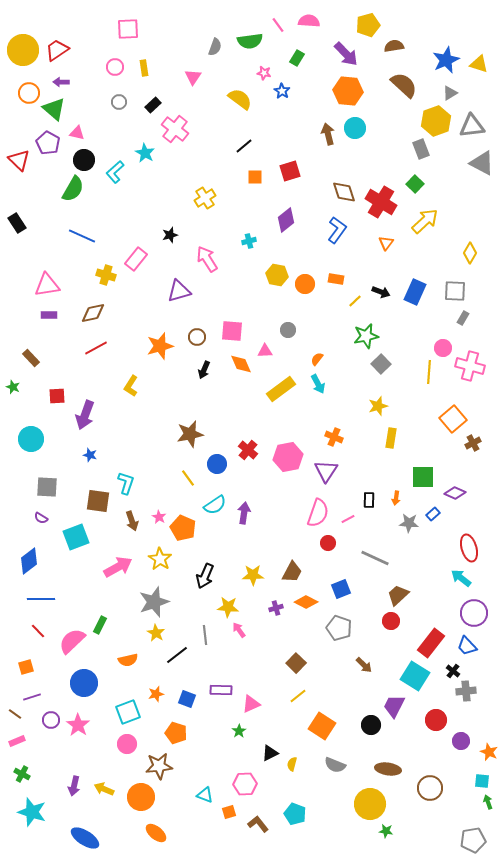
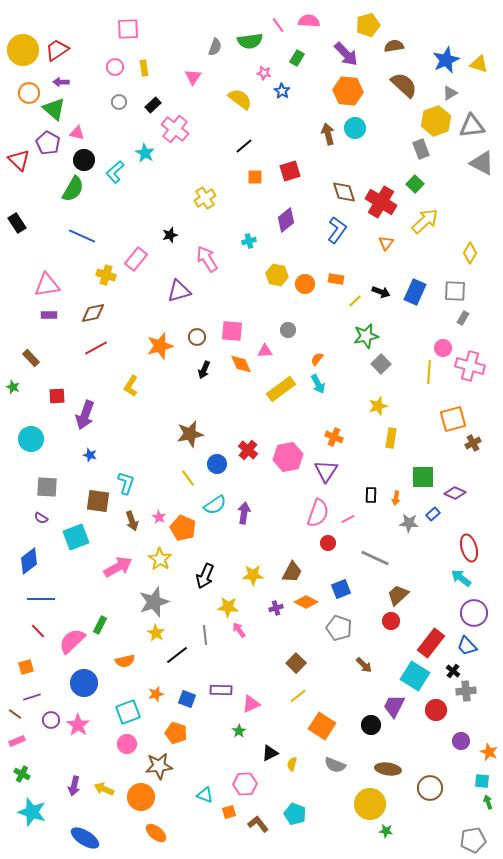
orange square at (453, 419): rotated 24 degrees clockwise
black rectangle at (369, 500): moved 2 px right, 5 px up
orange semicircle at (128, 660): moved 3 px left, 1 px down
red circle at (436, 720): moved 10 px up
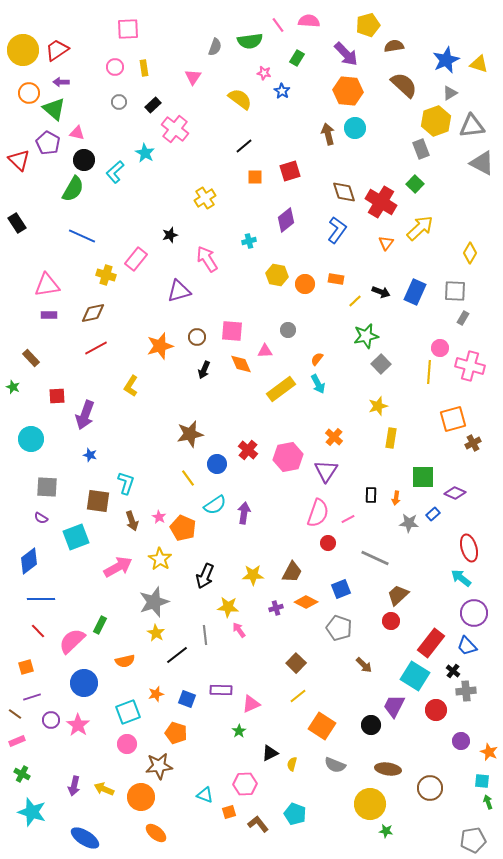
yellow arrow at (425, 221): moved 5 px left, 7 px down
pink circle at (443, 348): moved 3 px left
orange cross at (334, 437): rotated 18 degrees clockwise
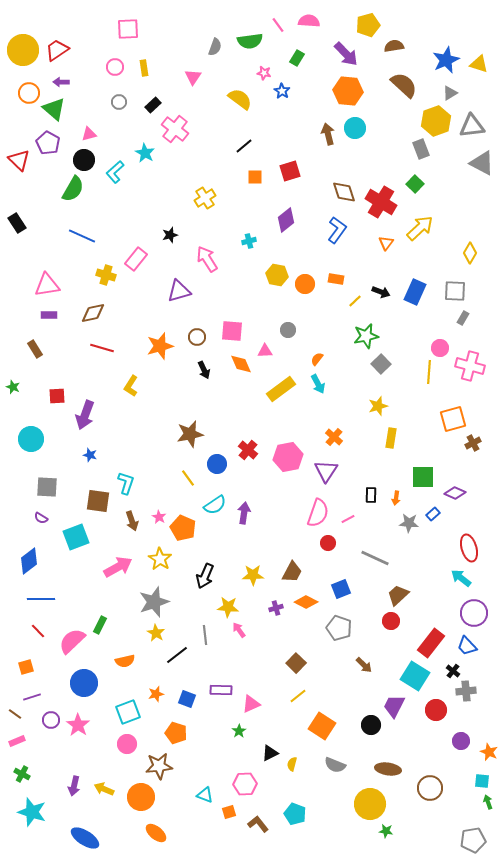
pink triangle at (77, 133): moved 12 px right, 1 px down; rotated 28 degrees counterclockwise
red line at (96, 348): moved 6 px right; rotated 45 degrees clockwise
brown rectangle at (31, 358): moved 4 px right, 9 px up; rotated 12 degrees clockwise
black arrow at (204, 370): rotated 48 degrees counterclockwise
